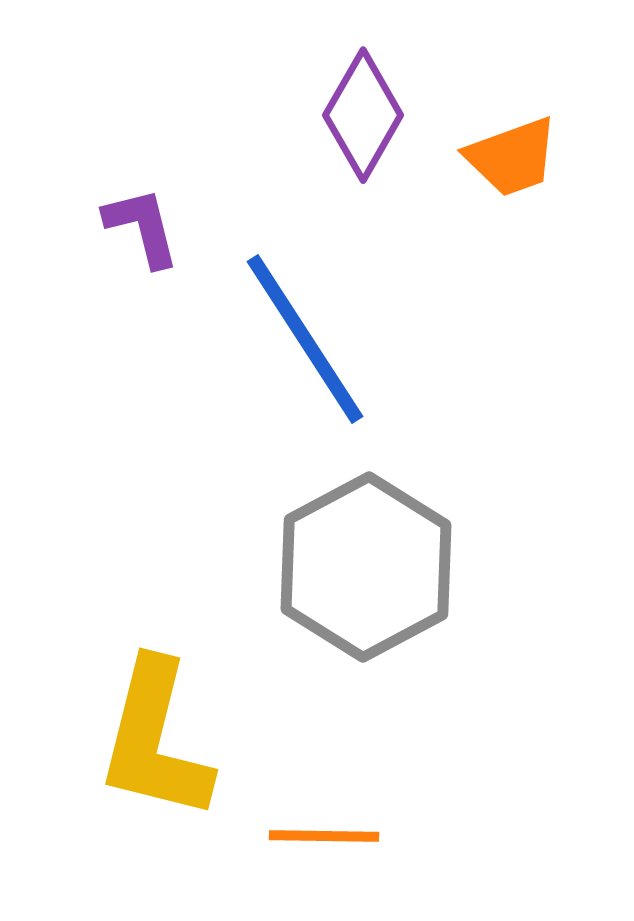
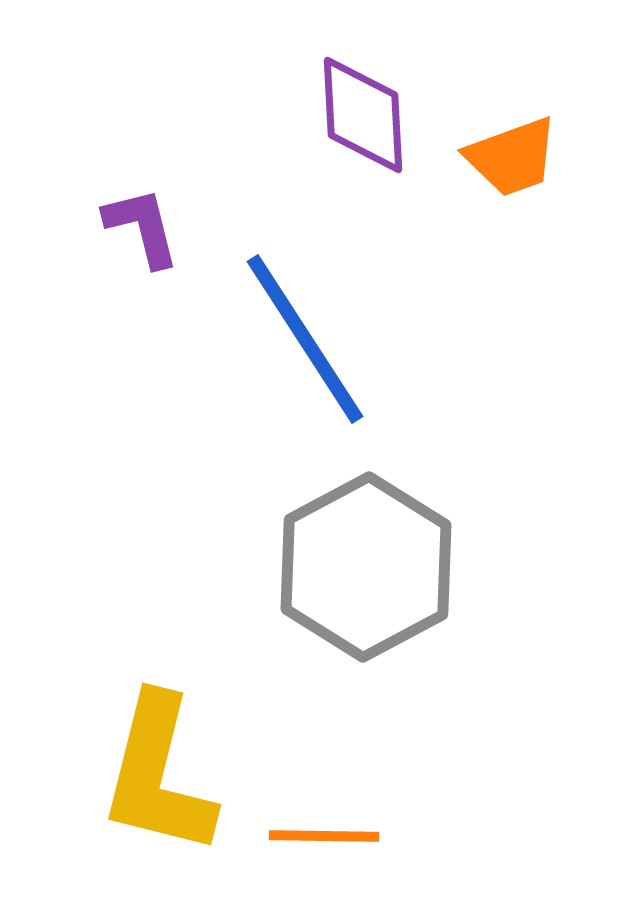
purple diamond: rotated 33 degrees counterclockwise
yellow L-shape: moved 3 px right, 35 px down
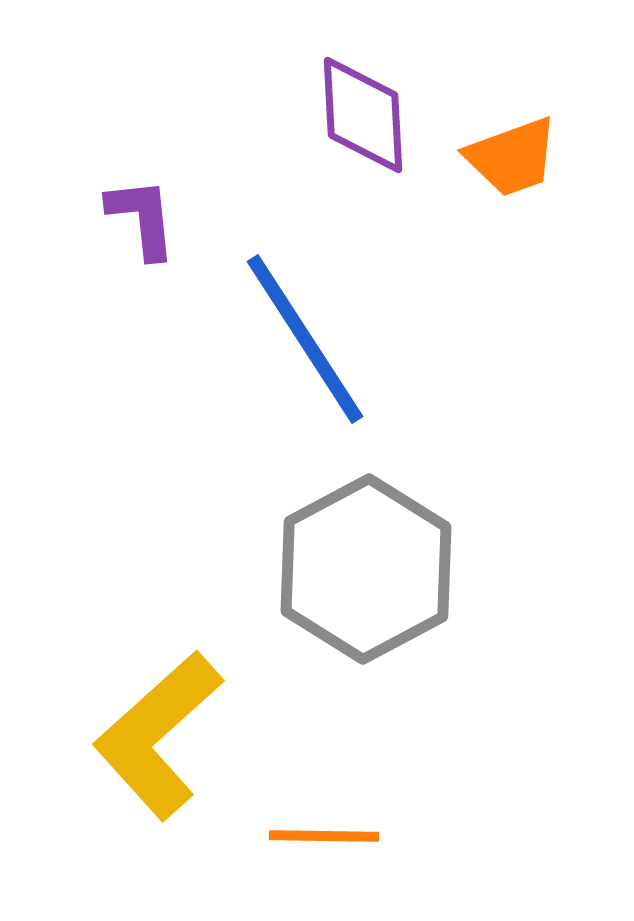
purple L-shape: moved 9 px up; rotated 8 degrees clockwise
gray hexagon: moved 2 px down
yellow L-shape: moved 40 px up; rotated 34 degrees clockwise
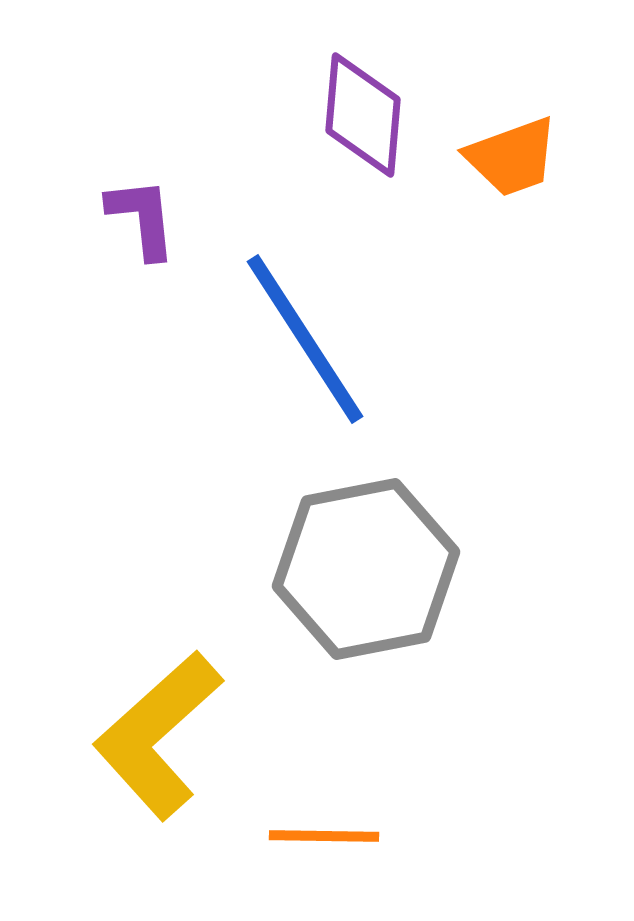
purple diamond: rotated 8 degrees clockwise
gray hexagon: rotated 17 degrees clockwise
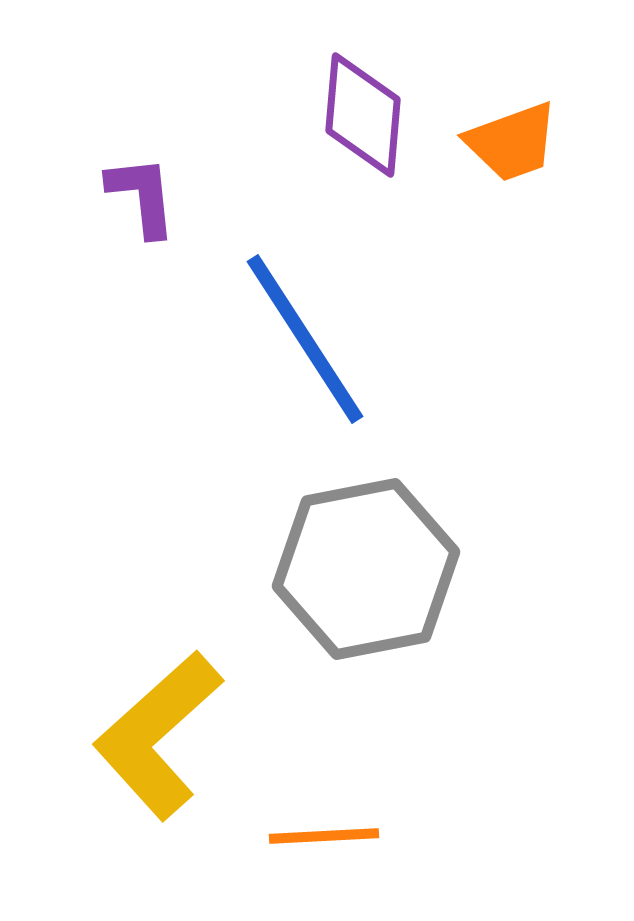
orange trapezoid: moved 15 px up
purple L-shape: moved 22 px up
orange line: rotated 4 degrees counterclockwise
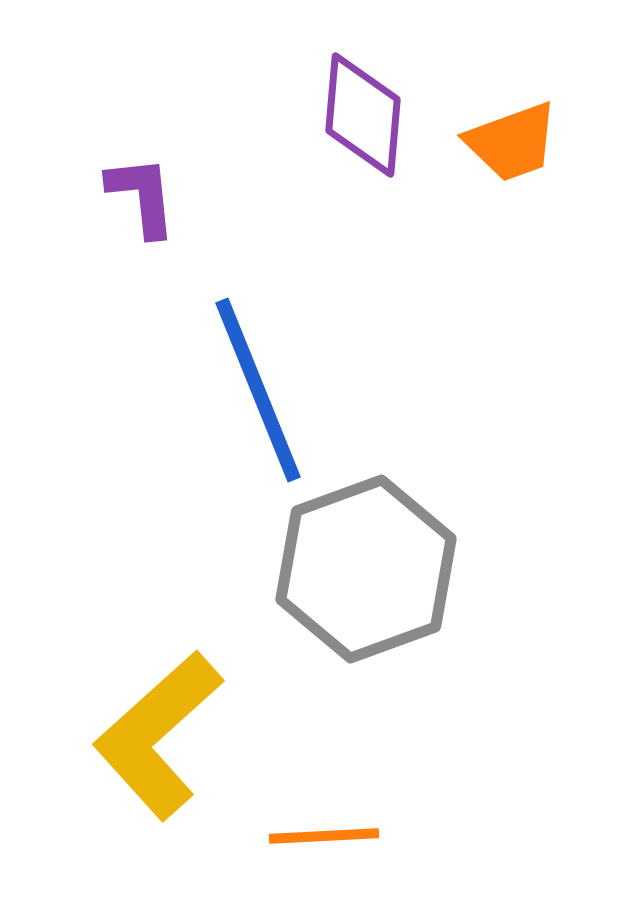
blue line: moved 47 px left, 51 px down; rotated 11 degrees clockwise
gray hexagon: rotated 9 degrees counterclockwise
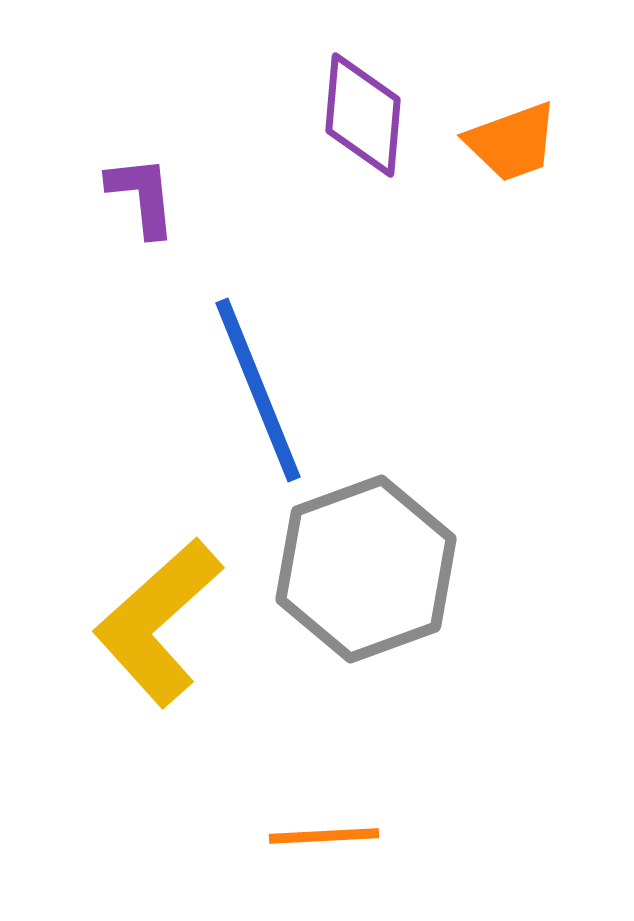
yellow L-shape: moved 113 px up
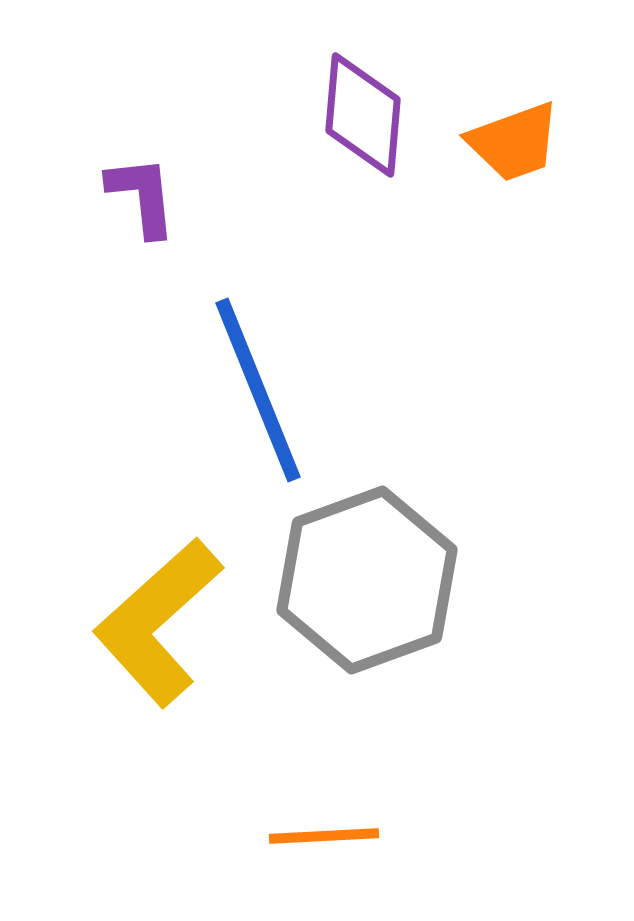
orange trapezoid: moved 2 px right
gray hexagon: moved 1 px right, 11 px down
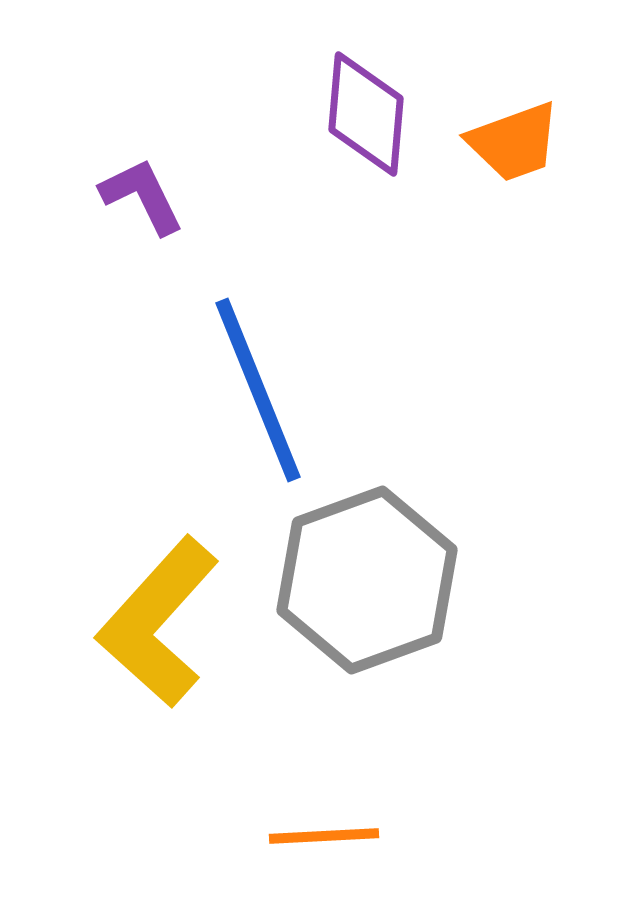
purple diamond: moved 3 px right, 1 px up
purple L-shape: rotated 20 degrees counterclockwise
yellow L-shape: rotated 6 degrees counterclockwise
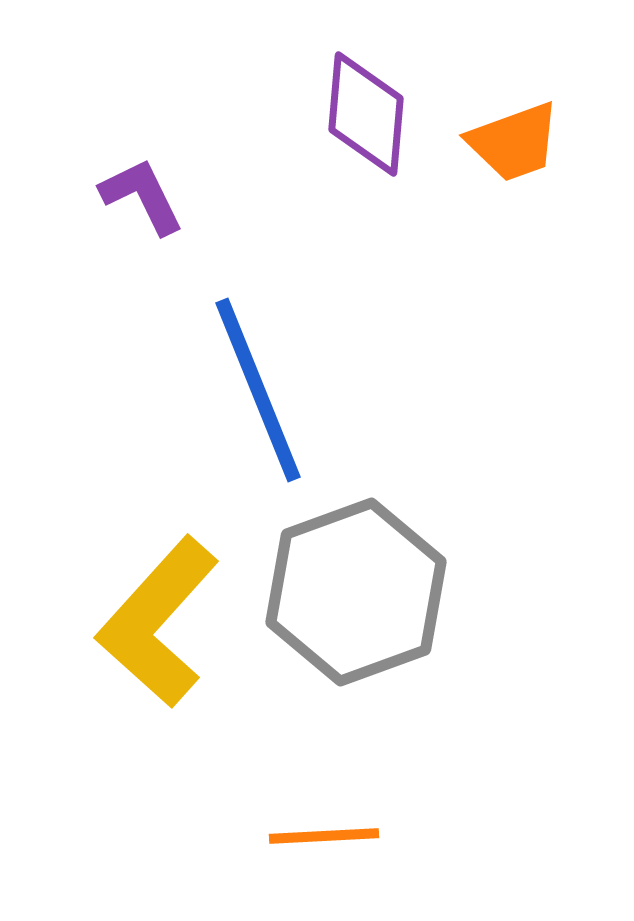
gray hexagon: moved 11 px left, 12 px down
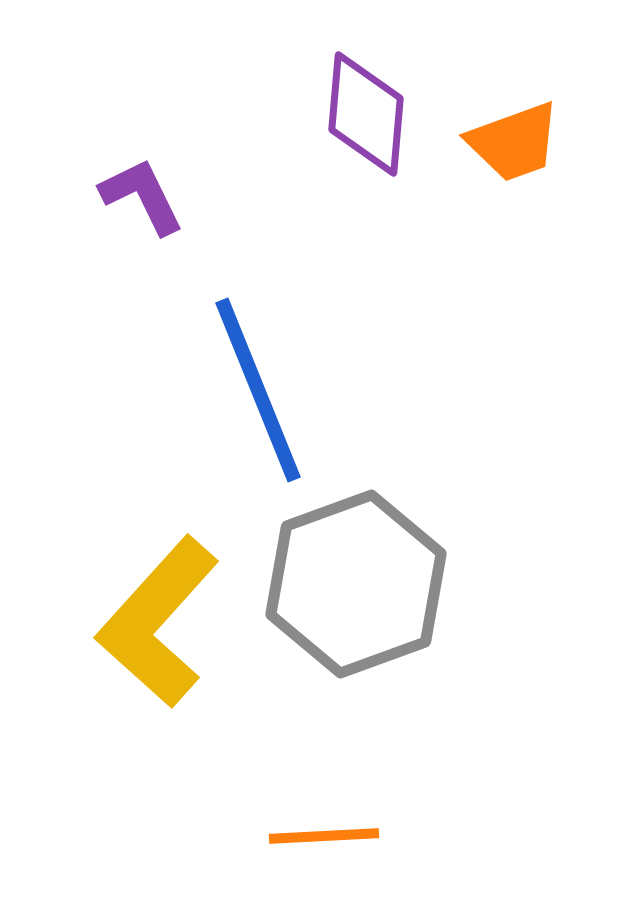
gray hexagon: moved 8 px up
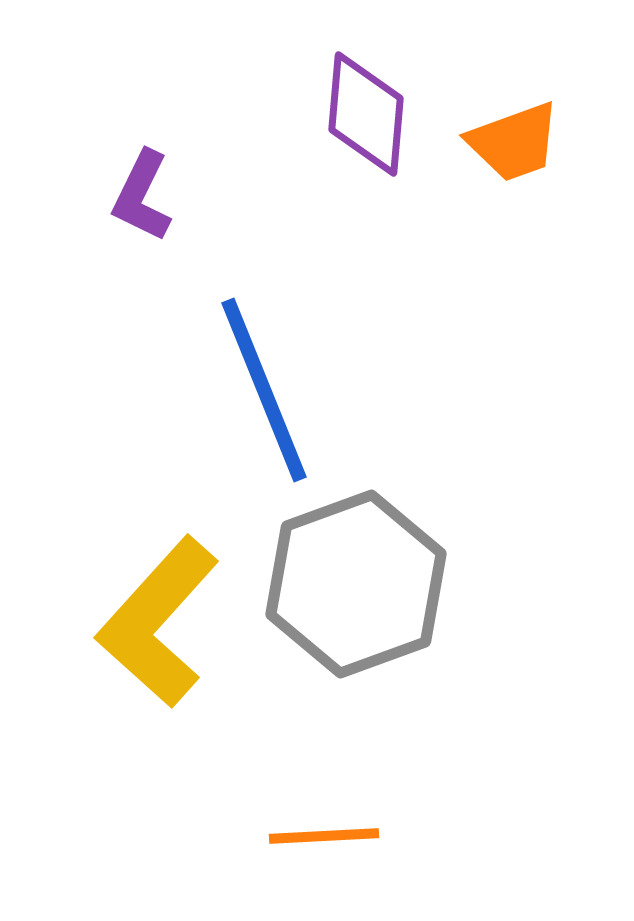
purple L-shape: rotated 128 degrees counterclockwise
blue line: moved 6 px right
